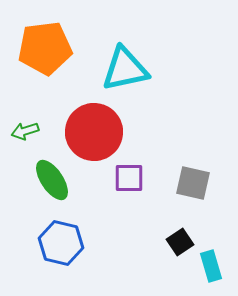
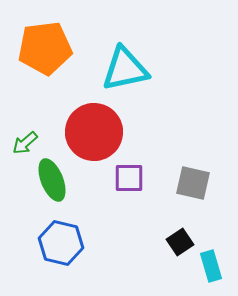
green arrow: moved 12 px down; rotated 24 degrees counterclockwise
green ellipse: rotated 12 degrees clockwise
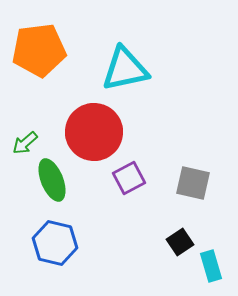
orange pentagon: moved 6 px left, 2 px down
purple square: rotated 28 degrees counterclockwise
blue hexagon: moved 6 px left
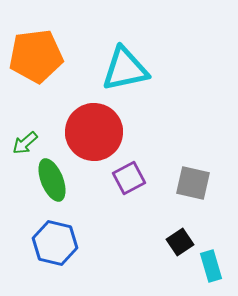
orange pentagon: moved 3 px left, 6 px down
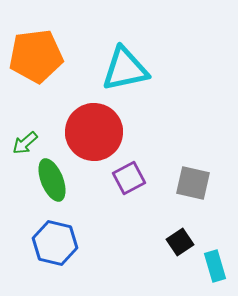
cyan rectangle: moved 4 px right
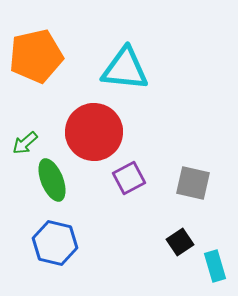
orange pentagon: rotated 6 degrees counterclockwise
cyan triangle: rotated 18 degrees clockwise
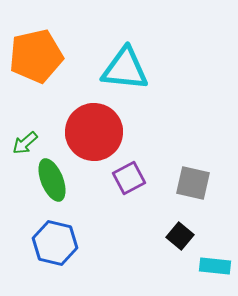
black square: moved 6 px up; rotated 16 degrees counterclockwise
cyan rectangle: rotated 68 degrees counterclockwise
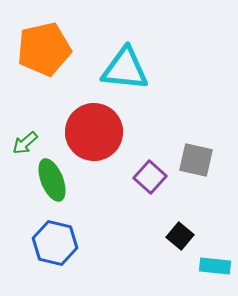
orange pentagon: moved 8 px right, 7 px up
purple square: moved 21 px right, 1 px up; rotated 20 degrees counterclockwise
gray square: moved 3 px right, 23 px up
